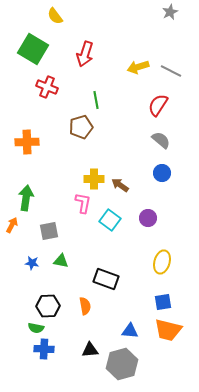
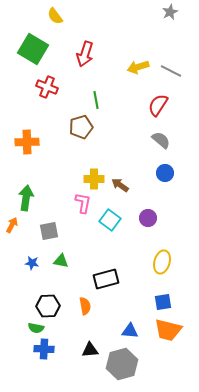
blue circle: moved 3 px right
black rectangle: rotated 35 degrees counterclockwise
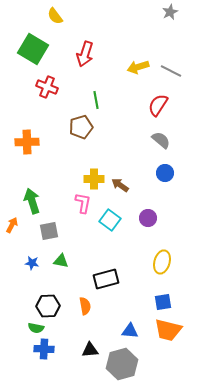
green arrow: moved 6 px right, 3 px down; rotated 25 degrees counterclockwise
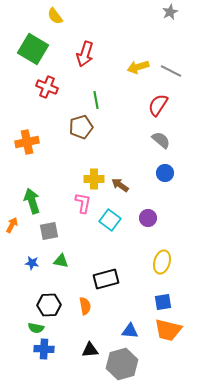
orange cross: rotated 10 degrees counterclockwise
black hexagon: moved 1 px right, 1 px up
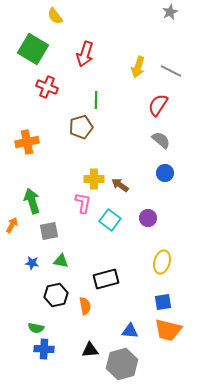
yellow arrow: rotated 55 degrees counterclockwise
green line: rotated 12 degrees clockwise
black hexagon: moved 7 px right, 10 px up; rotated 10 degrees counterclockwise
